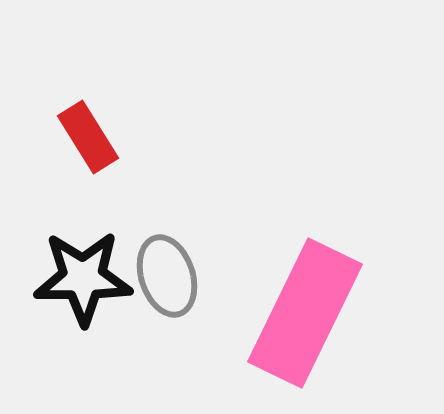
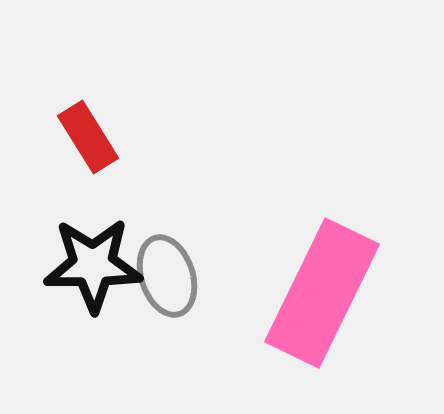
black star: moved 10 px right, 13 px up
pink rectangle: moved 17 px right, 20 px up
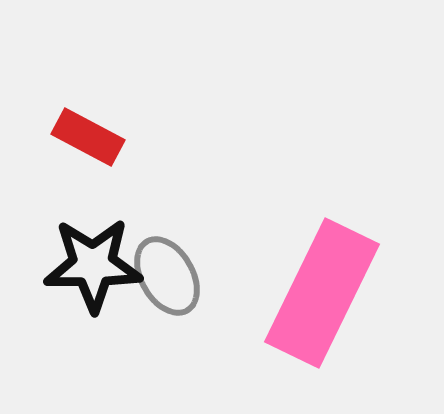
red rectangle: rotated 30 degrees counterclockwise
gray ellipse: rotated 12 degrees counterclockwise
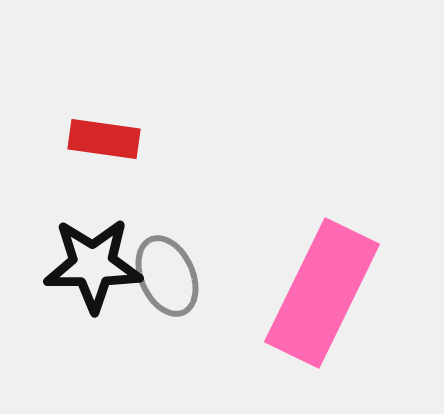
red rectangle: moved 16 px right, 2 px down; rotated 20 degrees counterclockwise
gray ellipse: rotated 6 degrees clockwise
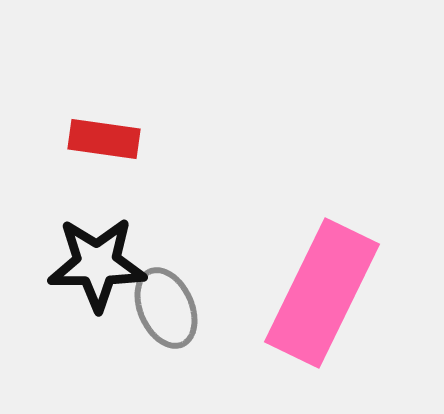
black star: moved 4 px right, 1 px up
gray ellipse: moved 1 px left, 32 px down
